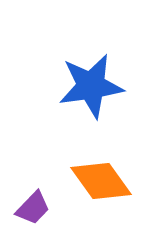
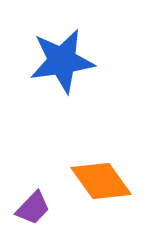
blue star: moved 29 px left, 25 px up
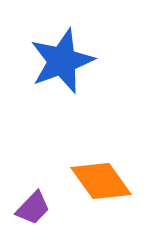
blue star: rotated 12 degrees counterclockwise
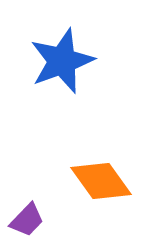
purple trapezoid: moved 6 px left, 12 px down
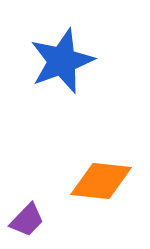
orange diamond: rotated 48 degrees counterclockwise
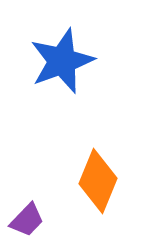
orange diamond: moved 3 px left; rotated 74 degrees counterclockwise
